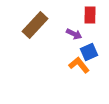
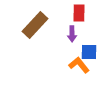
red rectangle: moved 11 px left, 2 px up
purple arrow: moved 2 px left; rotated 63 degrees clockwise
blue square: rotated 24 degrees clockwise
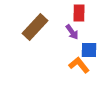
brown rectangle: moved 2 px down
purple arrow: moved 2 px up; rotated 35 degrees counterclockwise
blue square: moved 2 px up
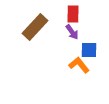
red rectangle: moved 6 px left, 1 px down
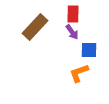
orange L-shape: moved 8 px down; rotated 70 degrees counterclockwise
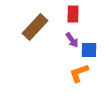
purple arrow: moved 8 px down
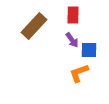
red rectangle: moved 1 px down
brown rectangle: moved 1 px left, 1 px up
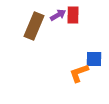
brown rectangle: rotated 20 degrees counterclockwise
purple arrow: moved 14 px left, 25 px up; rotated 84 degrees counterclockwise
blue square: moved 5 px right, 9 px down
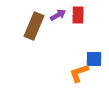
red rectangle: moved 5 px right
